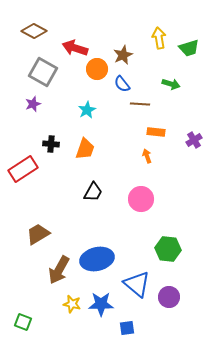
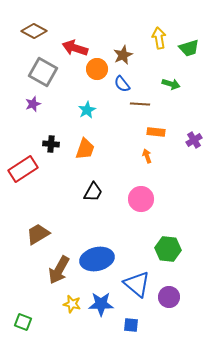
blue square: moved 4 px right, 3 px up; rotated 14 degrees clockwise
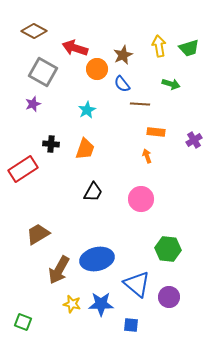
yellow arrow: moved 8 px down
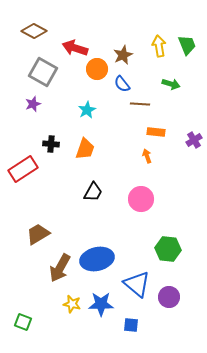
green trapezoid: moved 2 px left, 3 px up; rotated 95 degrees counterclockwise
brown arrow: moved 1 px right, 2 px up
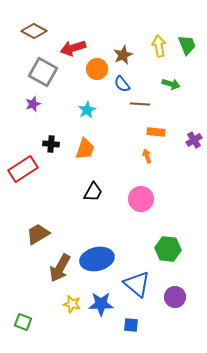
red arrow: moved 2 px left; rotated 35 degrees counterclockwise
purple circle: moved 6 px right
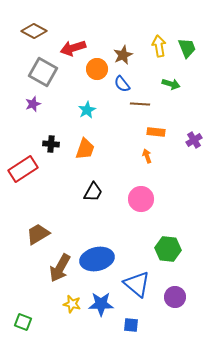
green trapezoid: moved 3 px down
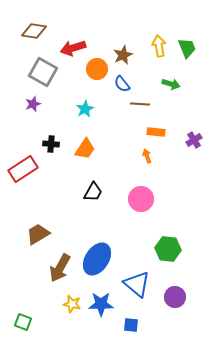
brown diamond: rotated 20 degrees counterclockwise
cyan star: moved 2 px left, 1 px up
orange trapezoid: rotated 15 degrees clockwise
blue ellipse: rotated 44 degrees counterclockwise
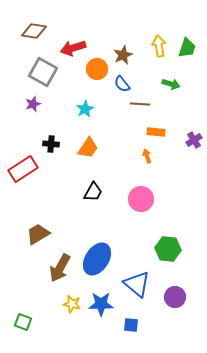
green trapezoid: rotated 40 degrees clockwise
orange trapezoid: moved 3 px right, 1 px up
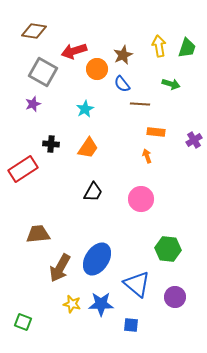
red arrow: moved 1 px right, 3 px down
brown trapezoid: rotated 25 degrees clockwise
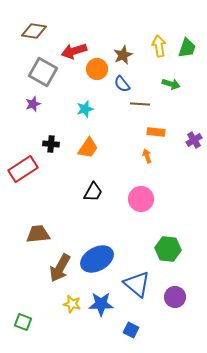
cyan star: rotated 12 degrees clockwise
blue ellipse: rotated 28 degrees clockwise
blue square: moved 5 px down; rotated 21 degrees clockwise
